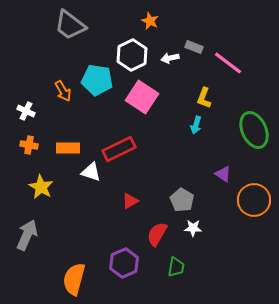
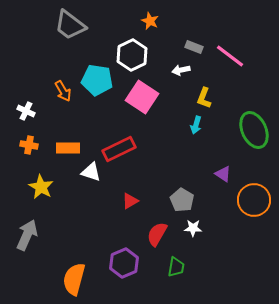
white arrow: moved 11 px right, 12 px down
pink line: moved 2 px right, 7 px up
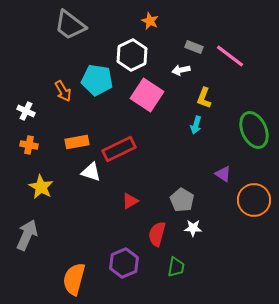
pink square: moved 5 px right, 2 px up
orange rectangle: moved 9 px right, 6 px up; rotated 10 degrees counterclockwise
red semicircle: rotated 15 degrees counterclockwise
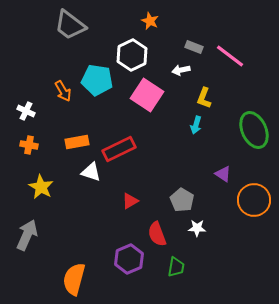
white star: moved 4 px right
red semicircle: rotated 35 degrees counterclockwise
purple hexagon: moved 5 px right, 4 px up
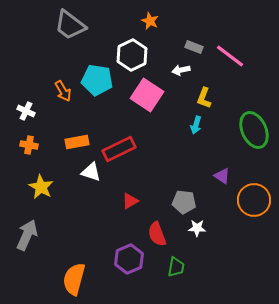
purple triangle: moved 1 px left, 2 px down
gray pentagon: moved 2 px right, 2 px down; rotated 25 degrees counterclockwise
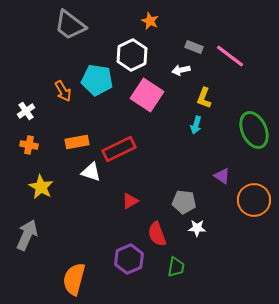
white cross: rotated 30 degrees clockwise
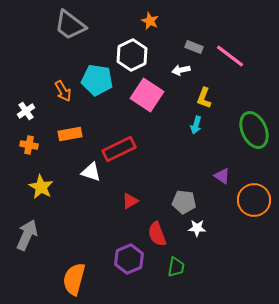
orange rectangle: moved 7 px left, 8 px up
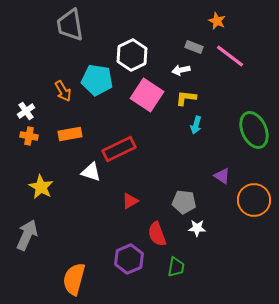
orange star: moved 67 px right
gray trapezoid: rotated 44 degrees clockwise
yellow L-shape: moved 18 px left; rotated 75 degrees clockwise
orange cross: moved 9 px up
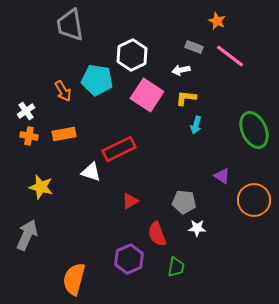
orange rectangle: moved 6 px left
yellow star: rotated 15 degrees counterclockwise
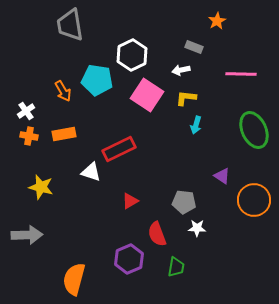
orange star: rotated 18 degrees clockwise
pink line: moved 11 px right, 18 px down; rotated 36 degrees counterclockwise
gray arrow: rotated 64 degrees clockwise
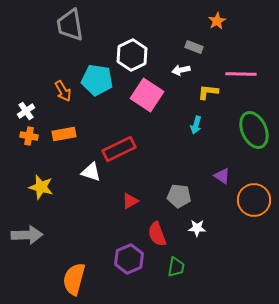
yellow L-shape: moved 22 px right, 6 px up
gray pentagon: moved 5 px left, 6 px up
